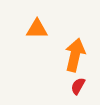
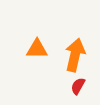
orange triangle: moved 20 px down
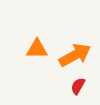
orange arrow: rotated 48 degrees clockwise
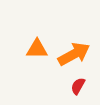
orange arrow: moved 1 px left, 1 px up
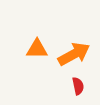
red semicircle: rotated 138 degrees clockwise
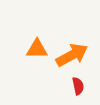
orange arrow: moved 2 px left, 1 px down
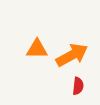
red semicircle: rotated 18 degrees clockwise
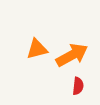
orange triangle: rotated 15 degrees counterclockwise
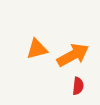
orange arrow: moved 1 px right
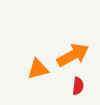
orange triangle: moved 1 px right, 20 px down
